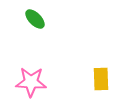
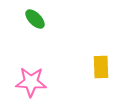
yellow rectangle: moved 12 px up
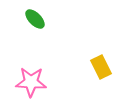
yellow rectangle: rotated 25 degrees counterclockwise
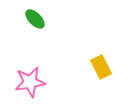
pink star: moved 1 px left; rotated 12 degrees counterclockwise
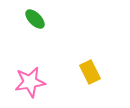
yellow rectangle: moved 11 px left, 5 px down
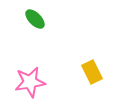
yellow rectangle: moved 2 px right
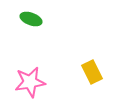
green ellipse: moved 4 px left; rotated 25 degrees counterclockwise
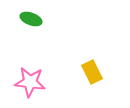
pink star: rotated 16 degrees clockwise
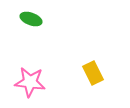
yellow rectangle: moved 1 px right, 1 px down
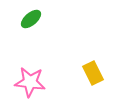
green ellipse: rotated 60 degrees counterclockwise
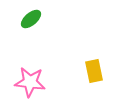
yellow rectangle: moved 1 px right, 2 px up; rotated 15 degrees clockwise
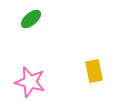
pink star: rotated 8 degrees clockwise
